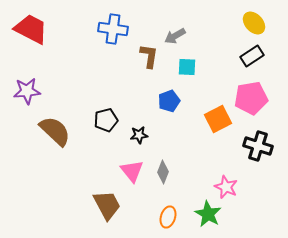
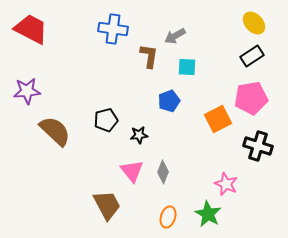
pink star: moved 3 px up
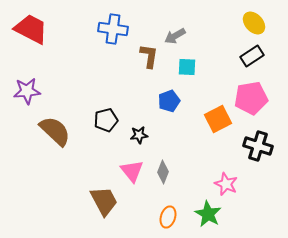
brown trapezoid: moved 3 px left, 4 px up
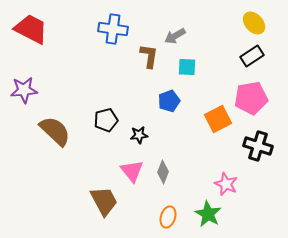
purple star: moved 3 px left, 1 px up
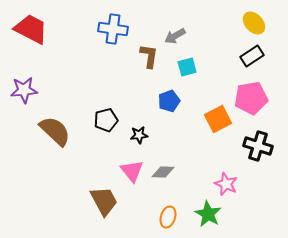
cyan square: rotated 18 degrees counterclockwise
gray diamond: rotated 70 degrees clockwise
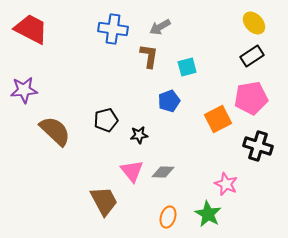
gray arrow: moved 15 px left, 9 px up
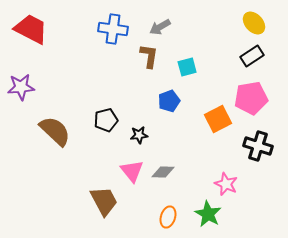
purple star: moved 3 px left, 3 px up
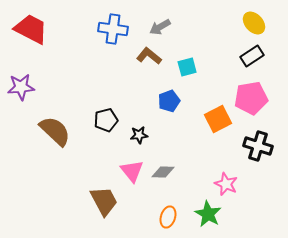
brown L-shape: rotated 60 degrees counterclockwise
